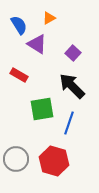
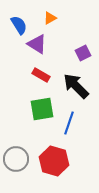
orange triangle: moved 1 px right
purple square: moved 10 px right; rotated 21 degrees clockwise
red rectangle: moved 22 px right
black arrow: moved 4 px right
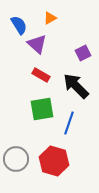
purple triangle: rotated 10 degrees clockwise
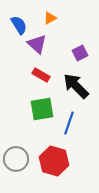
purple square: moved 3 px left
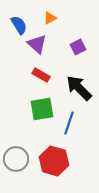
purple square: moved 2 px left, 6 px up
black arrow: moved 3 px right, 2 px down
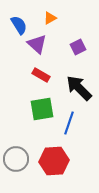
red hexagon: rotated 20 degrees counterclockwise
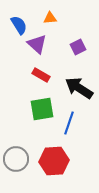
orange triangle: rotated 24 degrees clockwise
black arrow: rotated 12 degrees counterclockwise
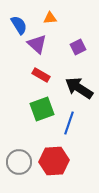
green square: rotated 10 degrees counterclockwise
gray circle: moved 3 px right, 3 px down
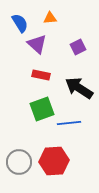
blue semicircle: moved 1 px right, 2 px up
red rectangle: rotated 18 degrees counterclockwise
blue line: rotated 65 degrees clockwise
